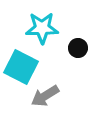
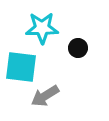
cyan square: rotated 20 degrees counterclockwise
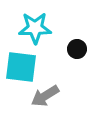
cyan star: moved 7 px left
black circle: moved 1 px left, 1 px down
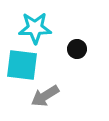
cyan square: moved 1 px right, 2 px up
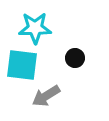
black circle: moved 2 px left, 9 px down
gray arrow: moved 1 px right
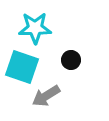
black circle: moved 4 px left, 2 px down
cyan square: moved 2 px down; rotated 12 degrees clockwise
